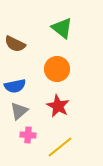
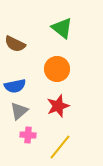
red star: rotated 25 degrees clockwise
yellow line: rotated 12 degrees counterclockwise
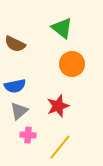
orange circle: moved 15 px right, 5 px up
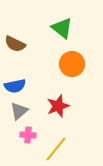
yellow line: moved 4 px left, 2 px down
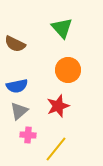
green triangle: rotated 10 degrees clockwise
orange circle: moved 4 px left, 6 px down
blue semicircle: moved 2 px right
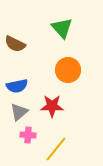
red star: moved 6 px left; rotated 20 degrees clockwise
gray triangle: moved 1 px down
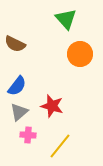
green triangle: moved 4 px right, 9 px up
orange circle: moved 12 px right, 16 px up
blue semicircle: rotated 40 degrees counterclockwise
red star: rotated 15 degrees clockwise
yellow line: moved 4 px right, 3 px up
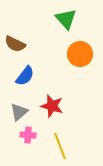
blue semicircle: moved 8 px right, 10 px up
yellow line: rotated 60 degrees counterclockwise
